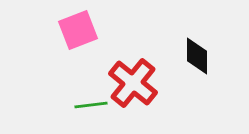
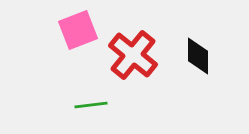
black diamond: moved 1 px right
red cross: moved 28 px up
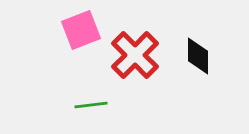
pink square: moved 3 px right
red cross: moved 2 px right; rotated 6 degrees clockwise
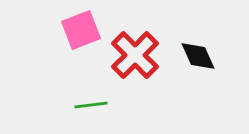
black diamond: rotated 24 degrees counterclockwise
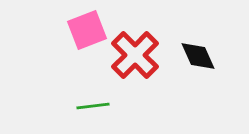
pink square: moved 6 px right
green line: moved 2 px right, 1 px down
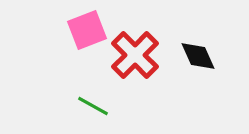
green line: rotated 36 degrees clockwise
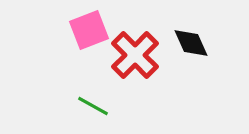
pink square: moved 2 px right
black diamond: moved 7 px left, 13 px up
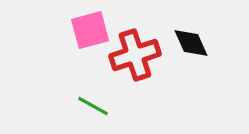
pink square: moved 1 px right; rotated 6 degrees clockwise
red cross: rotated 27 degrees clockwise
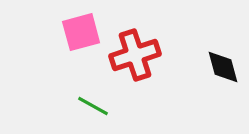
pink square: moved 9 px left, 2 px down
black diamond: moved 32 px right, 24 px down; rotated 9 degrees clockwise
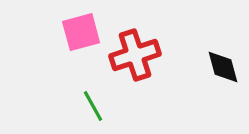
green line: rotated 32 degrees clockwise
